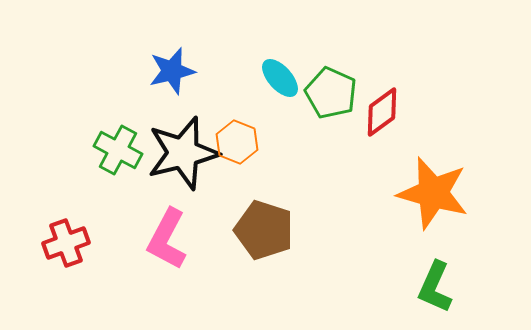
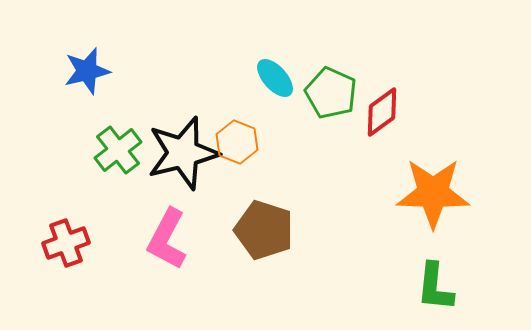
blue star: moved 85 px left
cyan ellipse: moved 5 px left
green cross: rotated 24 degrees clockwise
orange star: rotated 14 degrees counterclockwise
green L-shape: rotated 18 degrees counterclockwise
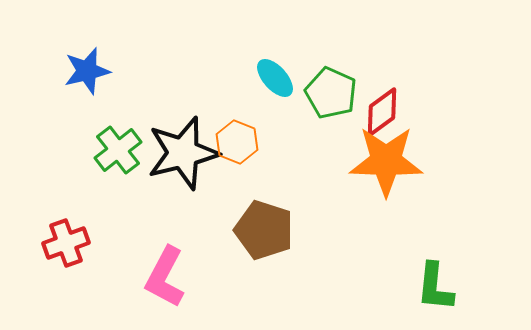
orange star: moved 47 px left, 32 px up
pink L-shape: moved 2 px left, 38 px down
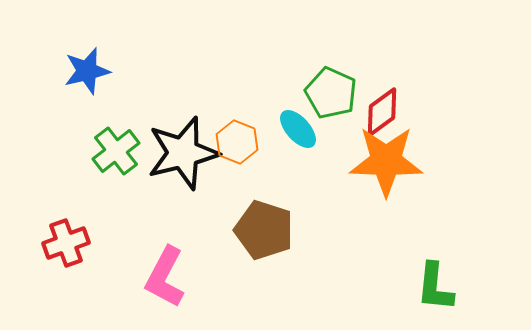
cyan ellipse: moved 23 px right, 51 px down
green cross: moved 2 px left, 1 px down
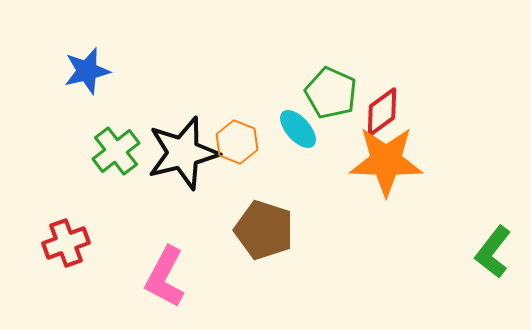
green L-shape: moved 58 px right, 35 px up; rotated 32 degrees clockwise
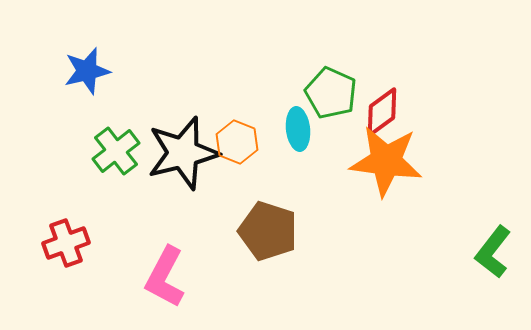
cyan ellipse: rotated 36 degrees clockwise
orange star: rotated 6 degrees clockwise
brown pentagon: moved 4 px right, 1 px down
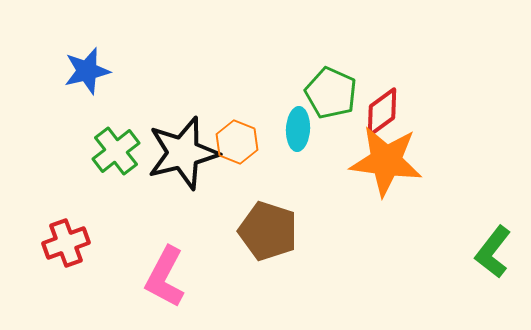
cyan ellipse: rotated 9 degrees clockwise
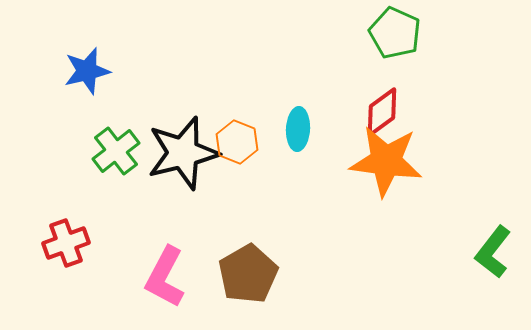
green pentagon: moved 64 px right, 60 px up
brown pentagon: moved 20 px left, 43 px down; rotated 24 degrees clockwise
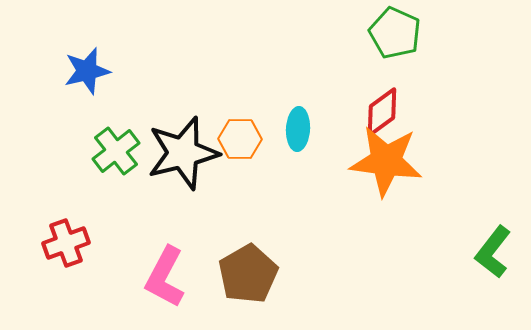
orange hexagon: moved 3 px right, 3 px up; rotated 21 degrees counterclockwise
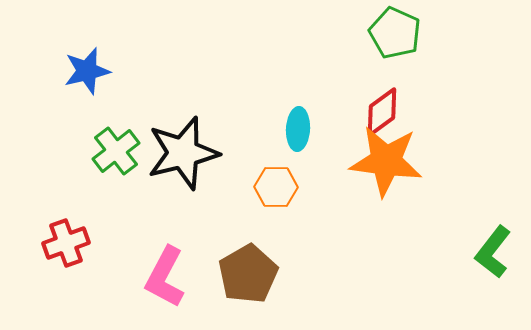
orange hexagon: moved 36 px right, 48 px down
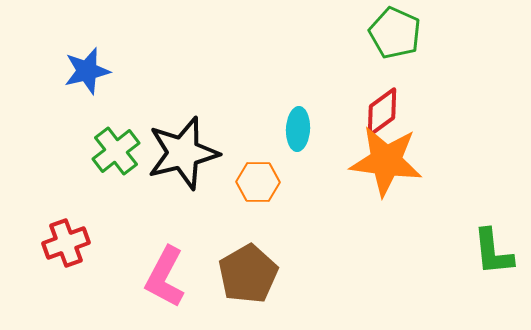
orange hexagon: moved 18 px left, 5 px up
green L-shape: rotated 44 degrees counterclockwise
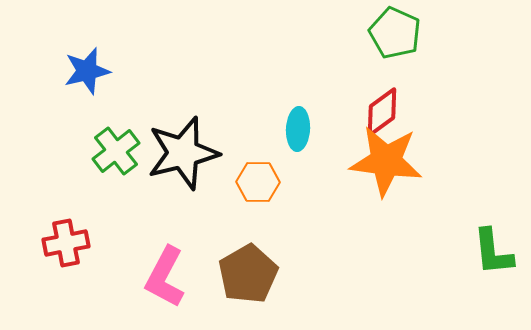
red cross: rotated 9 degrees clockwise
